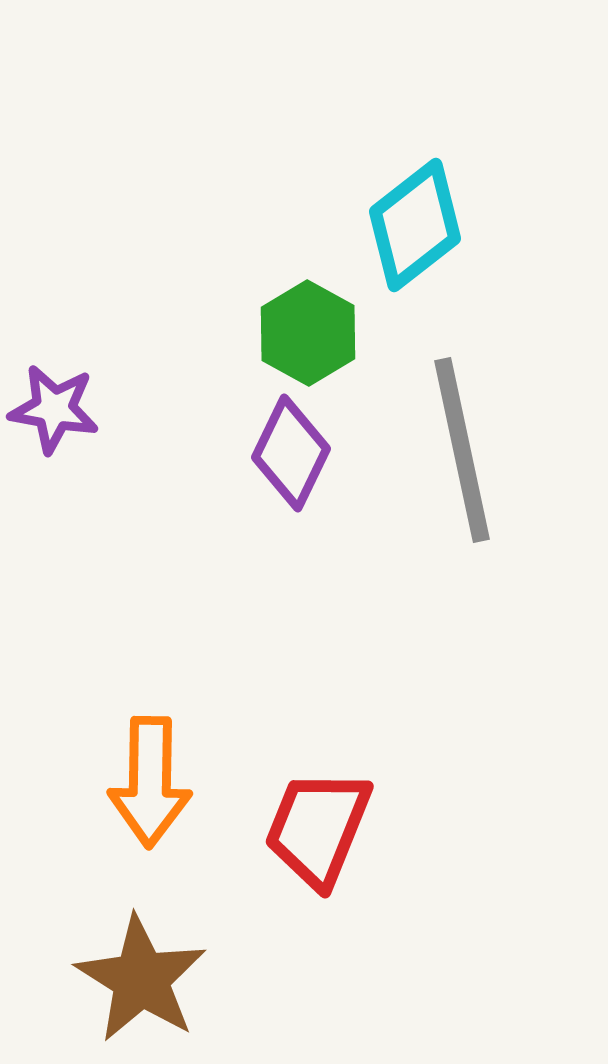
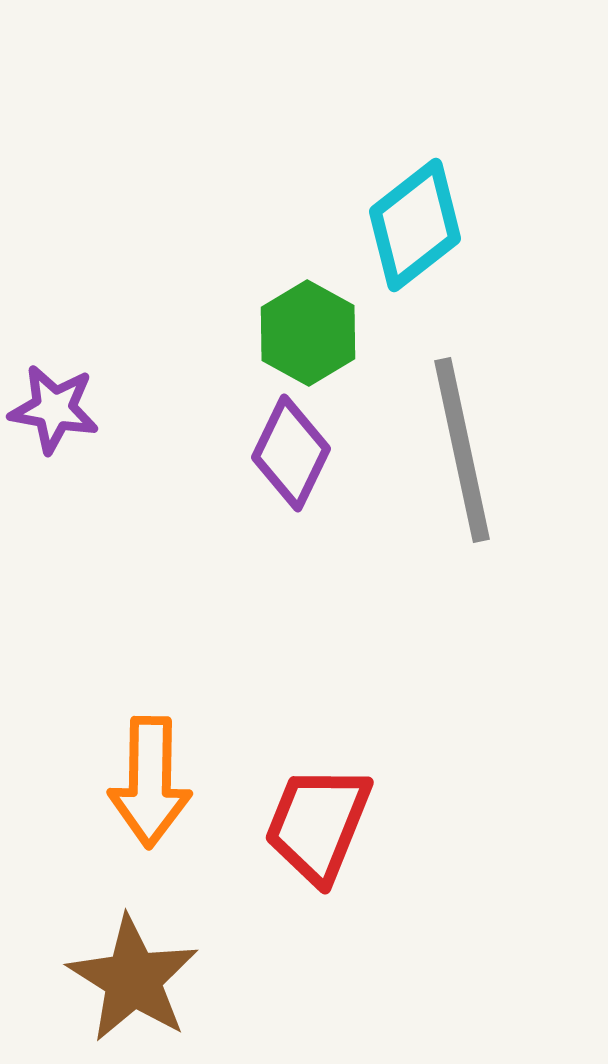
red trapezoid: moved 4 px up
brown star: moved 8 px left
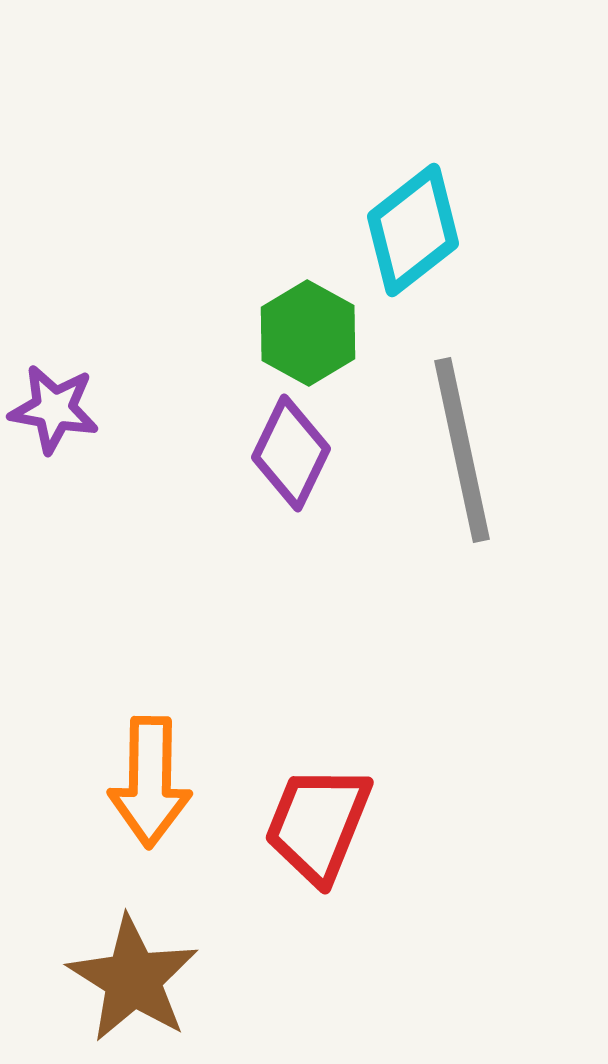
cyan diamond: moved 2 px left, 5 px down
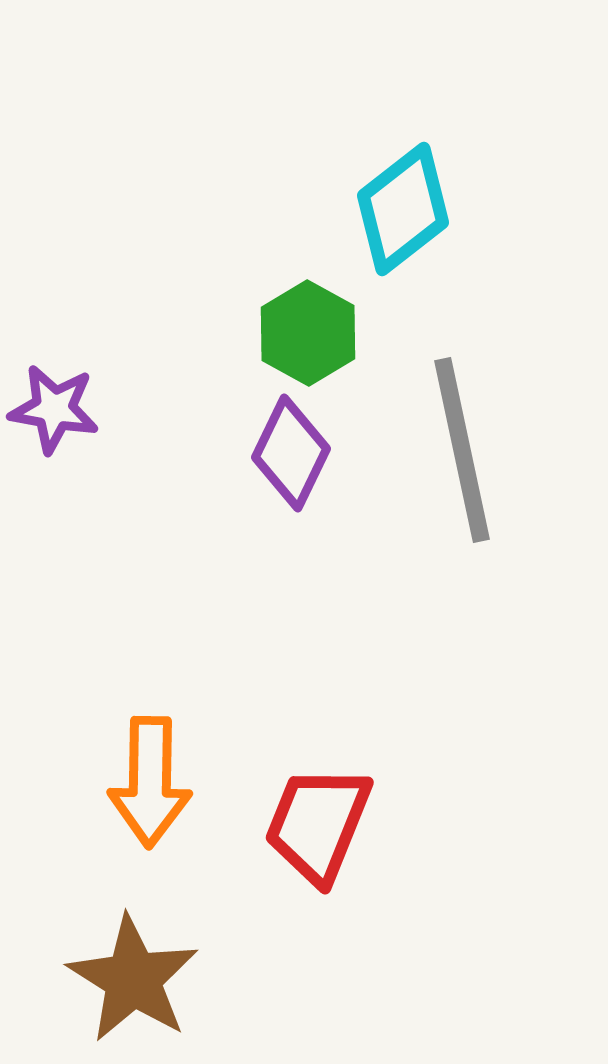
cyan diamond: moved 10 px left, 21 px up
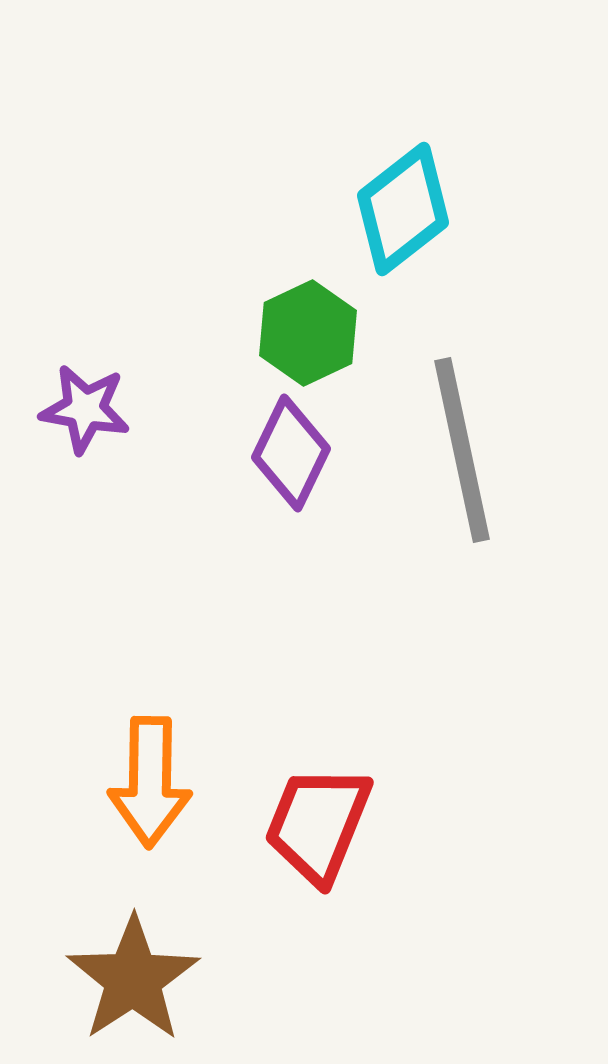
green hexagon: rotated 6 degrees clockwise
purple star: moved 31 px right
brown star: rotated 7 degrees clockwise
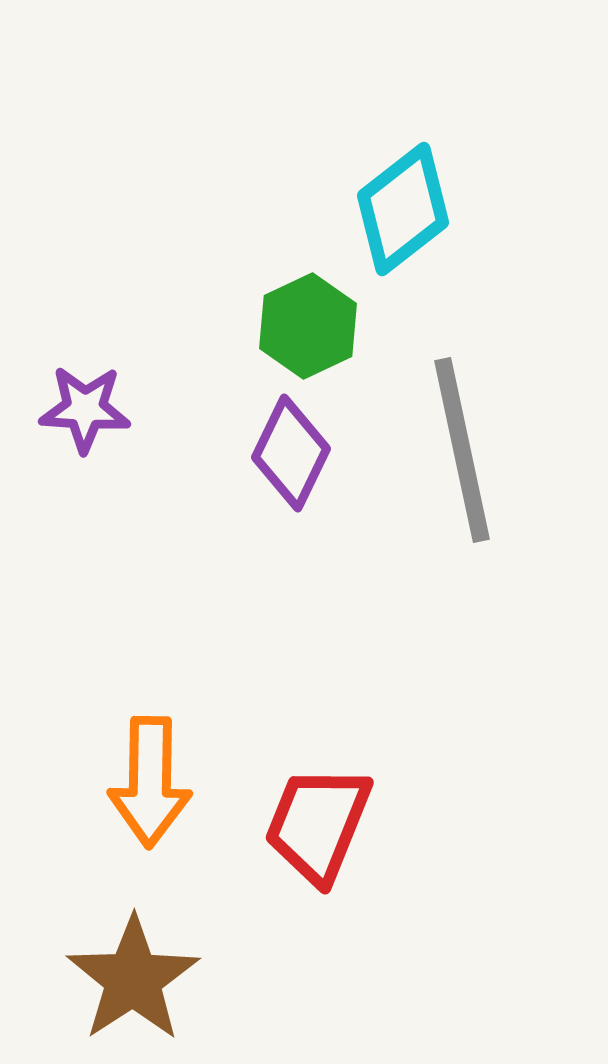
green hexagon: moved 7 px up
purple star: rotated 6 degrees counterclockwise
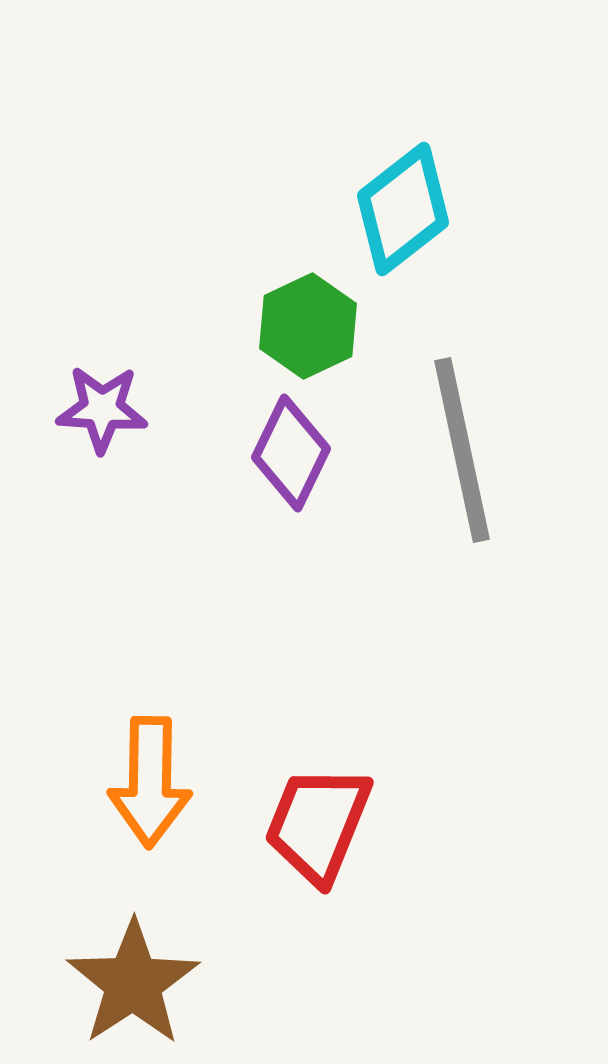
purple star: moved 17 px right
brown star: moved 4 px down
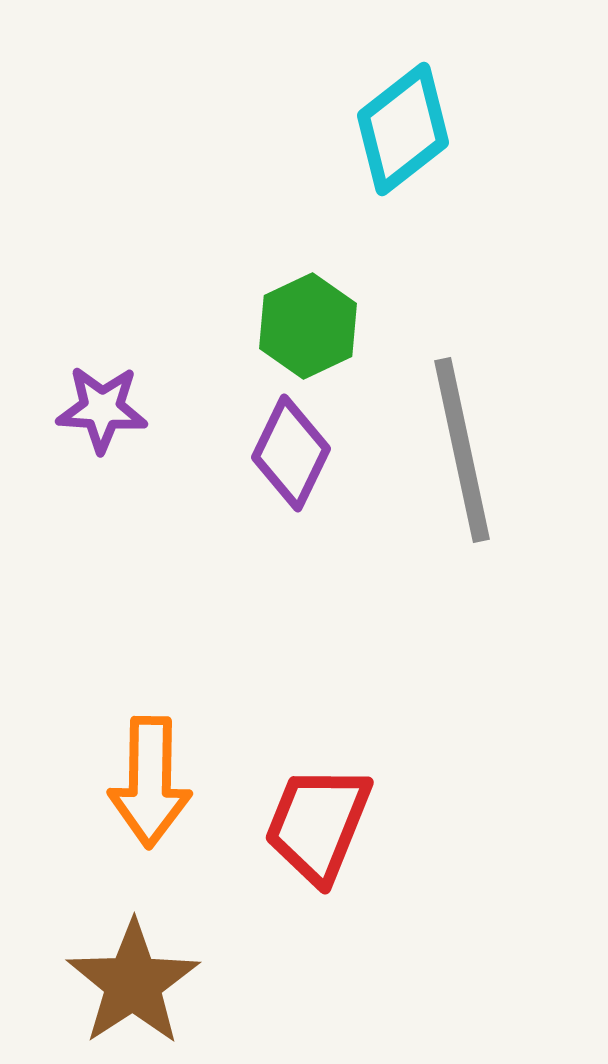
cyan diamond: moved 80 px up
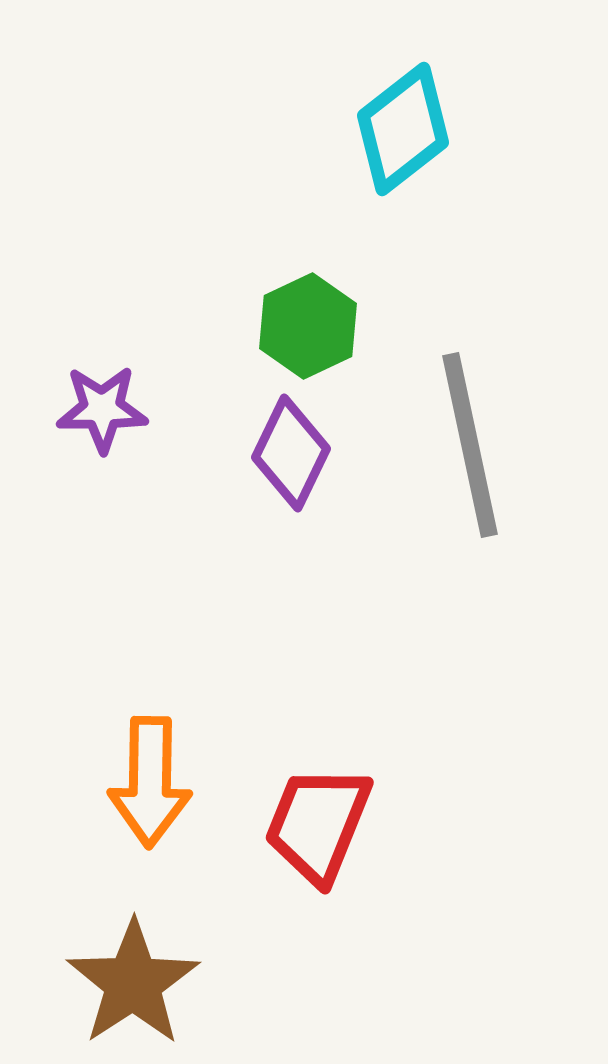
purple star: rotated 4 degrees counterclockwise
gray line: moved 8 px right, 5 px up
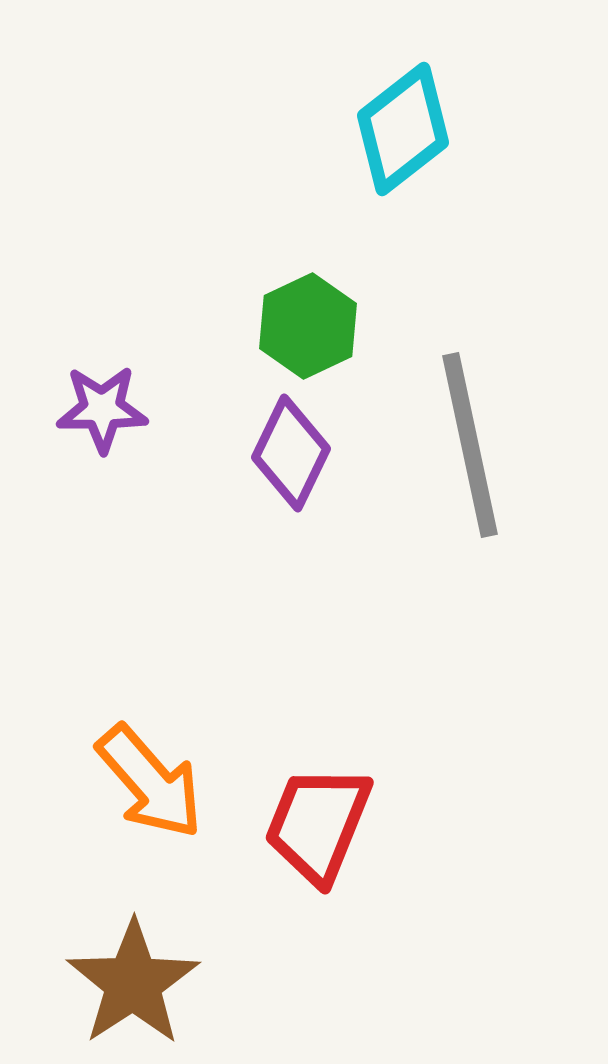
orange arrow: rotated 42 degrees counterclockwise
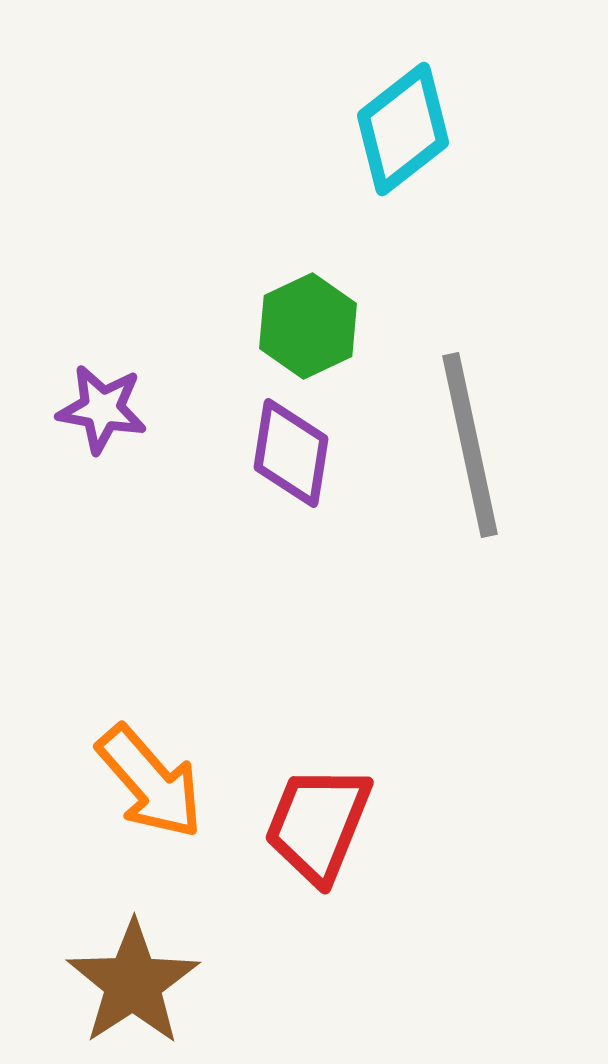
purple star: rotated 10 degrees clockwise
purple diamond: rotated 17 degrees counterclockwise
